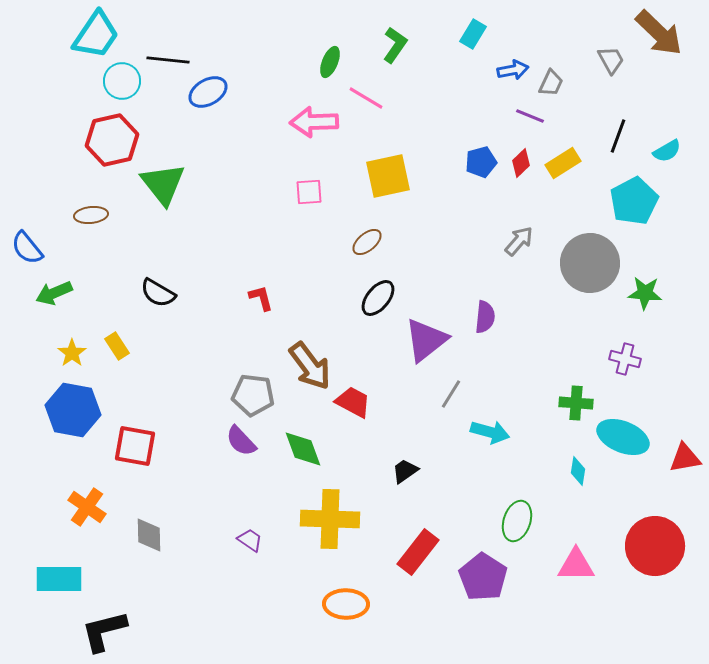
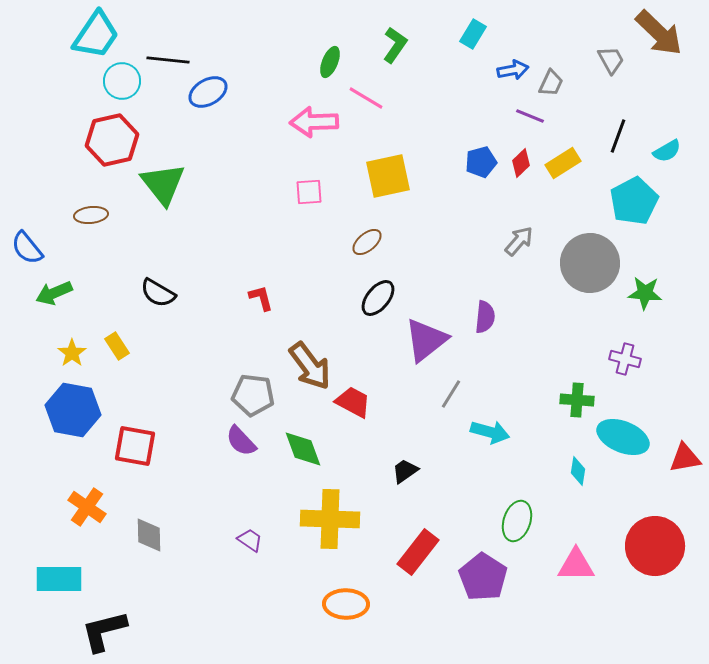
green cross at (576, 403): moved 1 px right, 3 px up
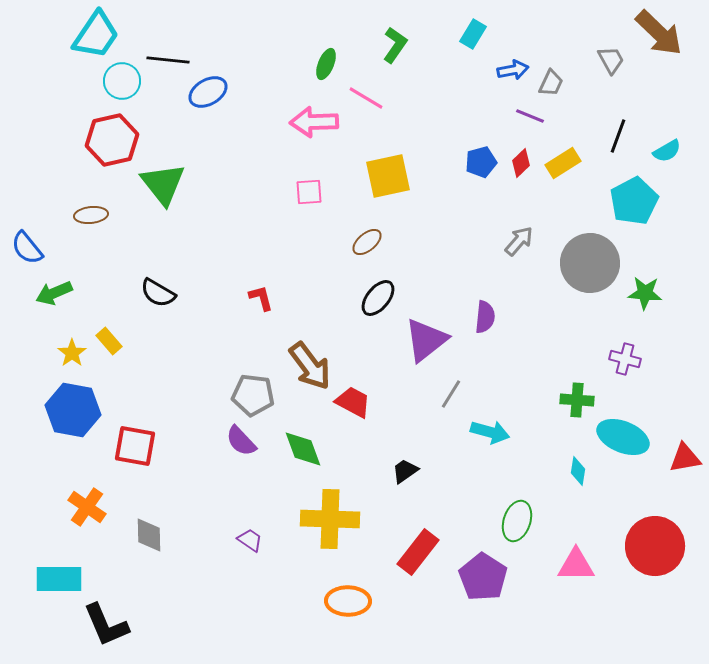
green ellipse at (330, 62): moved 4 px left, 2 px down
yellow rectangle at (117, 346): moved 8 px left, 5 px up; rotated 8 degrees counterclockwise
orange ellipse at (346, 604): moved 2 px right, 3 px up
black L-shape at (104, 631): moved 2 px right, 6 px up; rotated 99 degrees counterclockwise
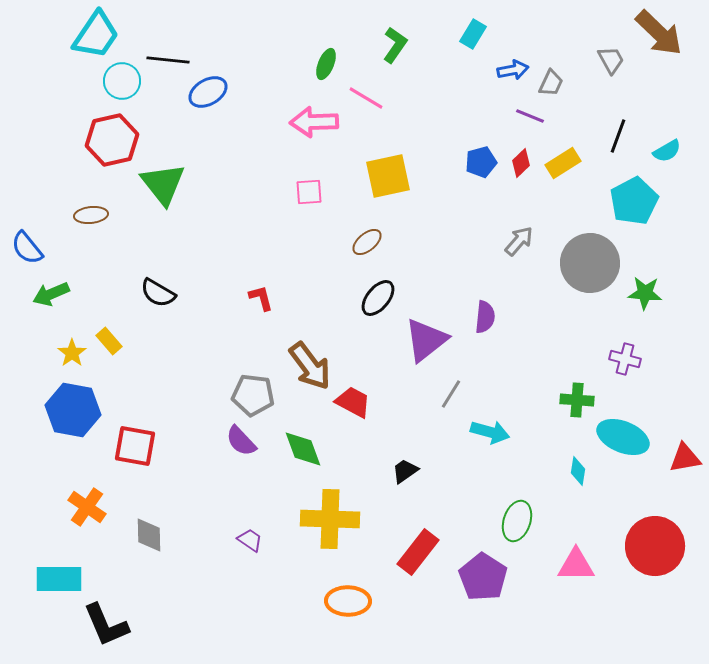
green arrow at (54, 293): moved 3 px left, 1 px down
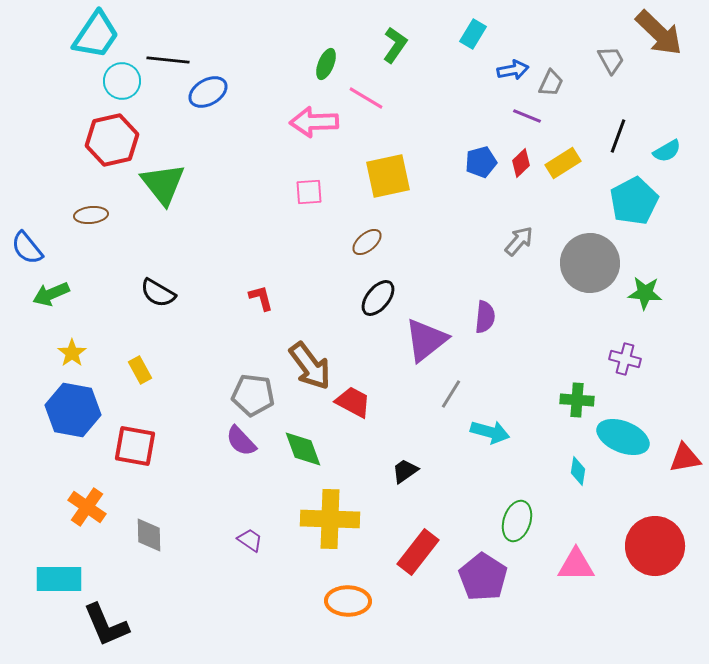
purple line at (530, 116): moved 3 px left
yellow rectangle at (109, 341): moved 31 px right, 29 px down; rotated 12 degrees clockwise
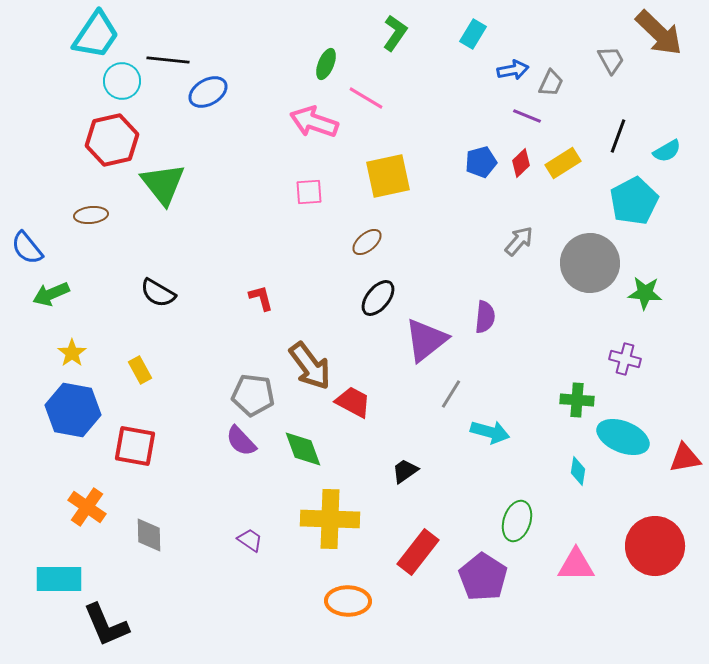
green L-shape at (395, 45): moved 12 px up
pink arrow at (314, 122): rotated 21 degrees clockwise
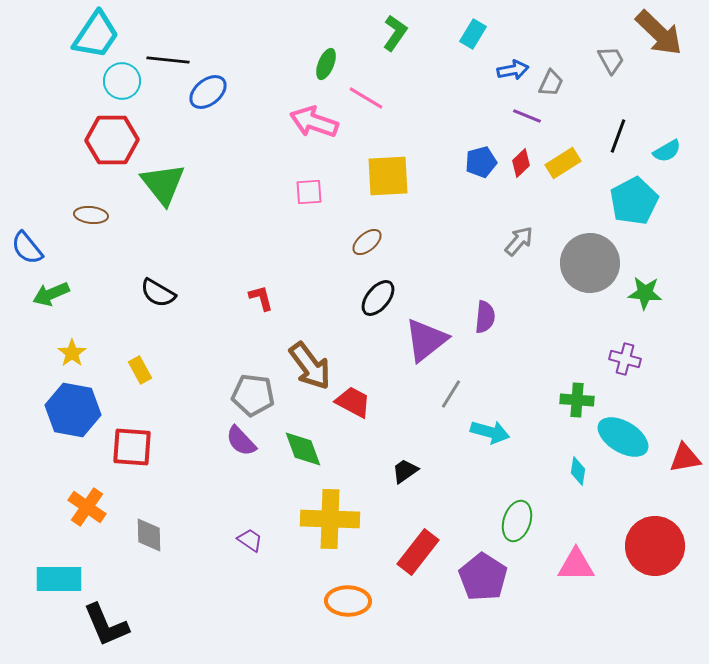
blue ellipse at (208, 92): rotated 9 degrees counterclockwise
red hexagon at (112, 140): rotated 12 degrees clockwise
yellow square at (388, 176): rotated 9 degrees clockwise
brown ellipse at (91, 215): rotated 12 degrees clockwise
cyan ellipse at (623, 437): rotated 9 degrees clockwise
red square at (135, 446): moved 3 px left, 1 px down; rotated 6 degrees counterclockwise
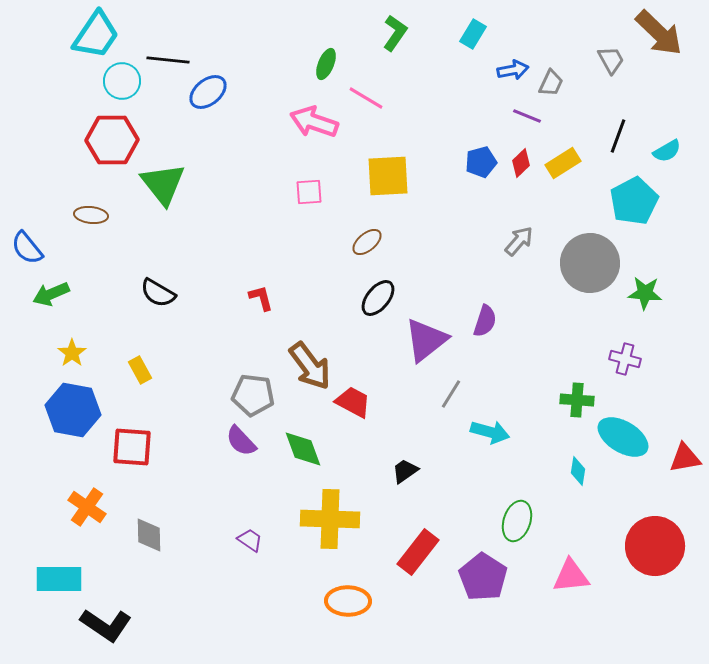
purple semicircle at (485, 317): moved 4 px down; rotated 12 degrees clockwise
pink triangle at (576, 565): moved 5 px left, 11 px down; rotated 6 degrees counterclockwise
black L-shape at (106, 625): rotated 33 degrees counterclockwise
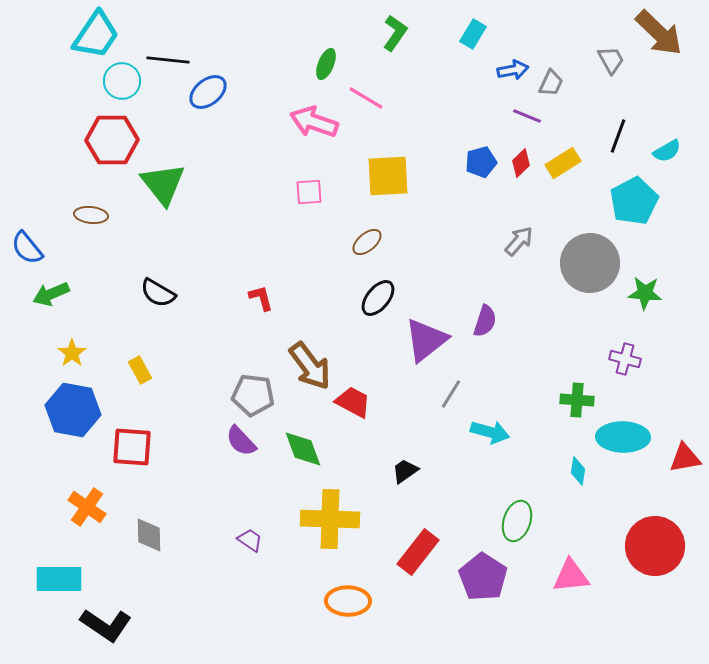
cyan ellipse at (623, 437): rotated 30 degrees counterclockwise
